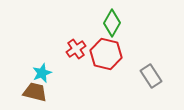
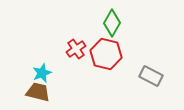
gray rectangle: rotated 30 degrees counterclockwise
brown trapezoid: moved 3 px right
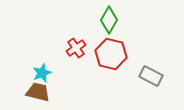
green diamond: moved 3 px left, 3 px up
red cross: moved 1 px up
red hexagon: moved 5 px right
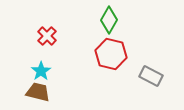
red cross: moved 29 px left, 12 px up; rotated 12 degrees counterclockwise
cyan star: moved 1 px left, 2 px up; rotated 12 degrees counterclockwise
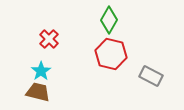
red cross: moved 2 px right, 3 px down
